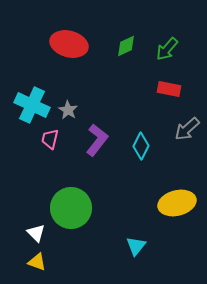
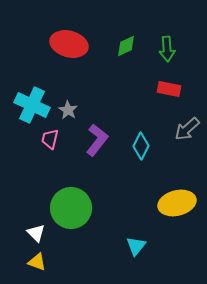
green arrow: rotated 45 degrees counterclockwise
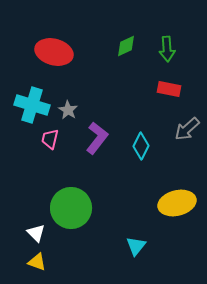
red ellipse: moved 15 px left, 8 px down
cyan cross: rotated 8 degrees counterclockwise
purple L-shape: moved 2 px up
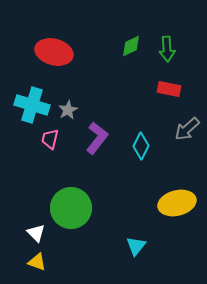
green diamond: moved 5 px right
gray star: rotated 12 degrees clockwise
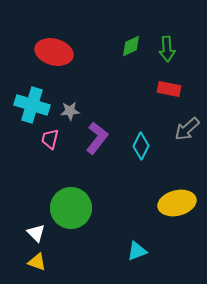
gray star: moved 2 px right, 1 px down; rotated 24 degrees clockwise
cyan triangle: moved 1 px right, 5 px down; rotated 30 degrees clockwise
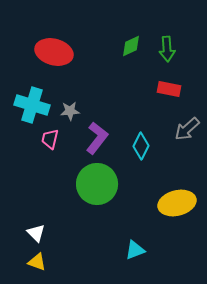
green circle: moved 26 px right, 24 px up
cyan triangle: moved 2 px left, 1 px up
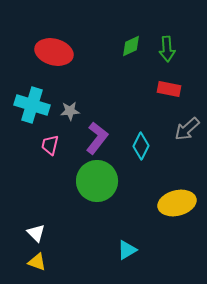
pink trapezoid: moved 6 px down
green circle: moved 3 px up
cyan triangle: moved 8 px left; rotated 10 degrees counterclockwise
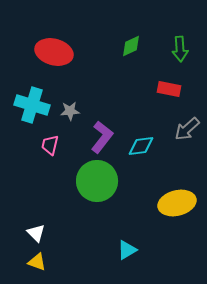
green arrow: moved 13 px right
purple L-shape: moved 5 px right, 1 px up
cyan diamond: rotated 56 degrees clockwise
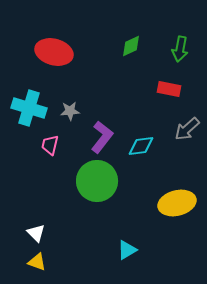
green arrow: rotated 15 degrees clockwise
cyan cross: moved 3 px left, 3 px down
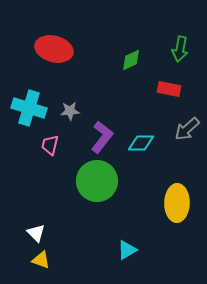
green diamond: moved 14 px down
red ellipse: moved 3 px up
cyan diamond: moved 3 px up; rotated 8 degrees clockwise
yellow ellipse: rotated 75 degrees counterclockwise
yellow triangle: moved 4 px right, 2 px up
